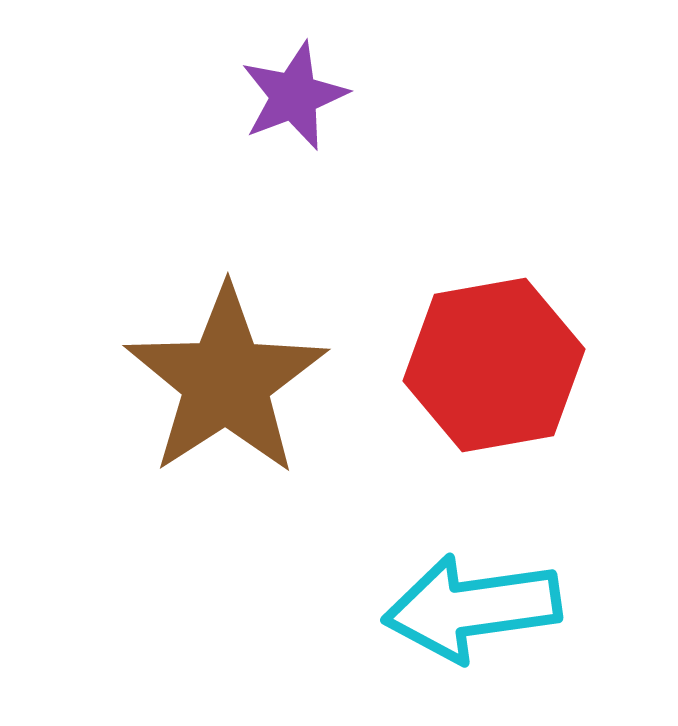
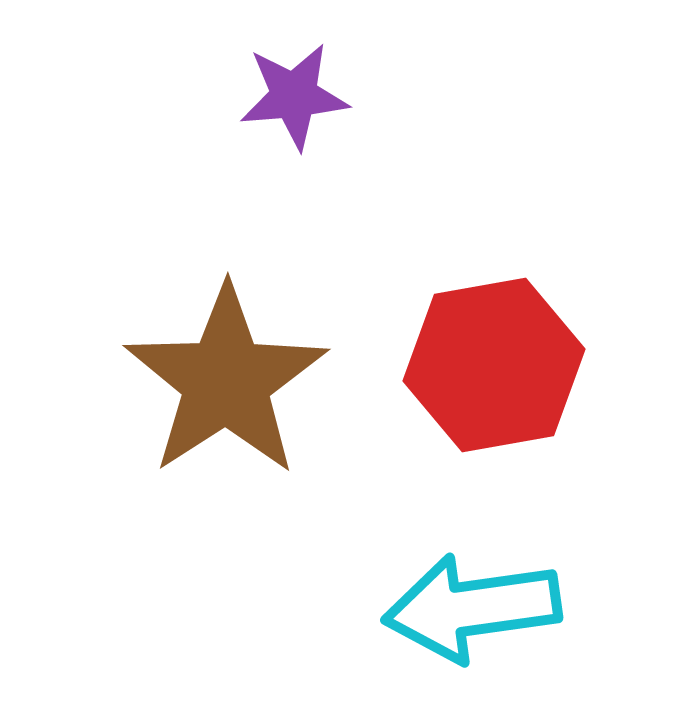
purple star: rotated 16 degrees clockwise
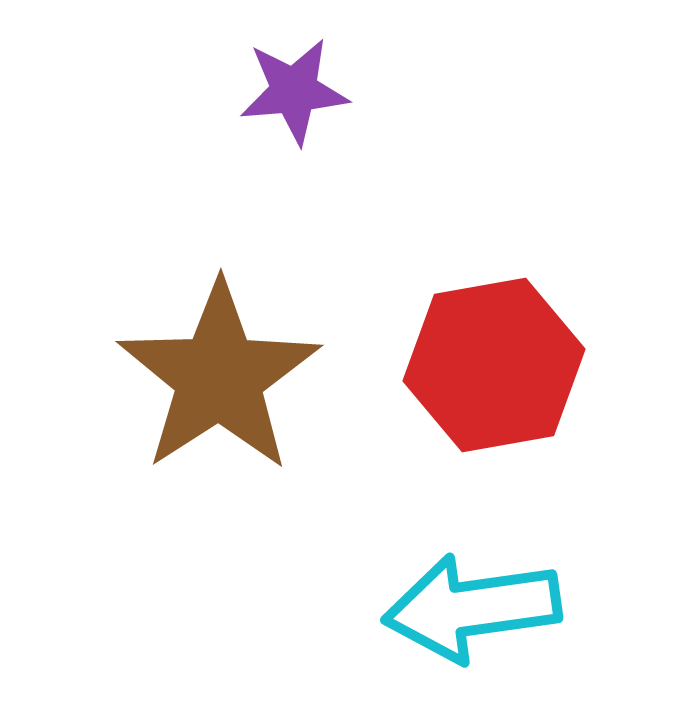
purple star: moved 5 px up
brown star: moved 7 px left, 4 px up
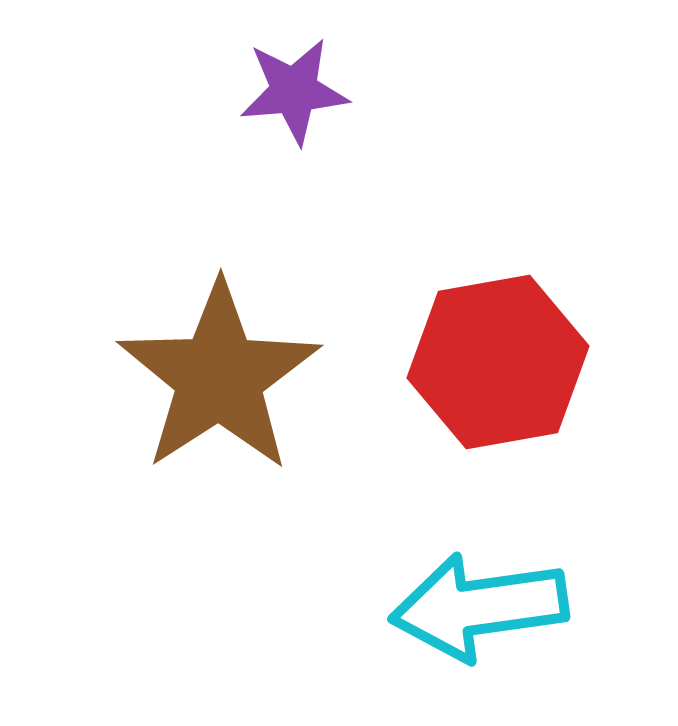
red hexagon: moved 4 px right, 3 px up
cyan arrow: moved 7 px right, 1 px up
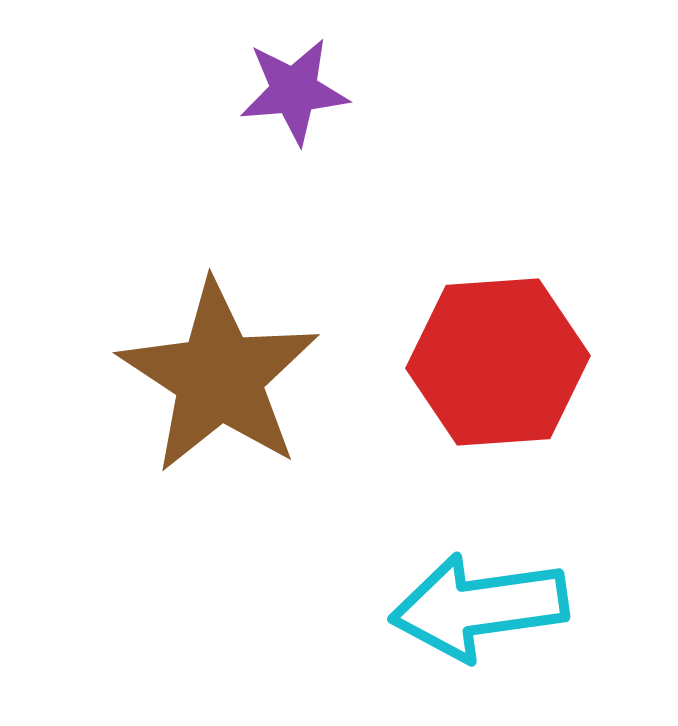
red hexagon: rotated 6 degrees clockwise
brown star: rotated 6 degrees counterclockwise
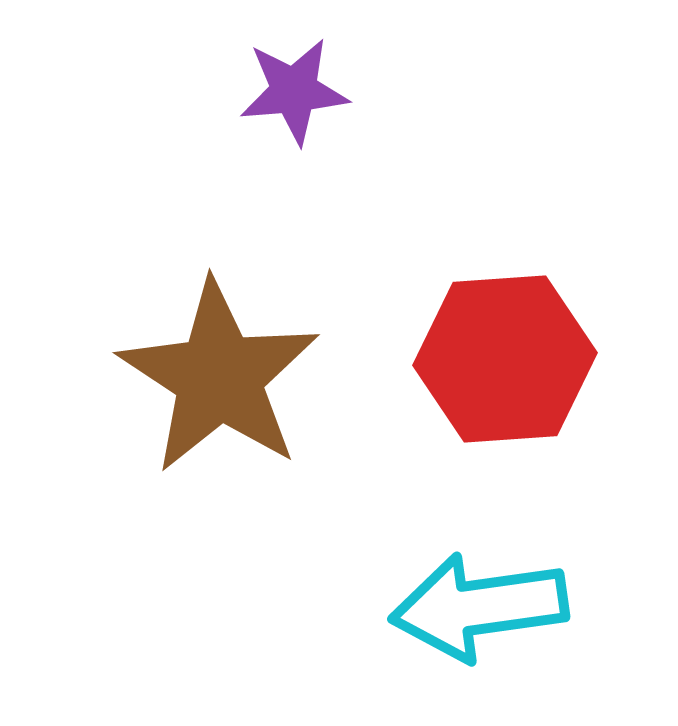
red hexagon: moved 7 px right, 3 px up
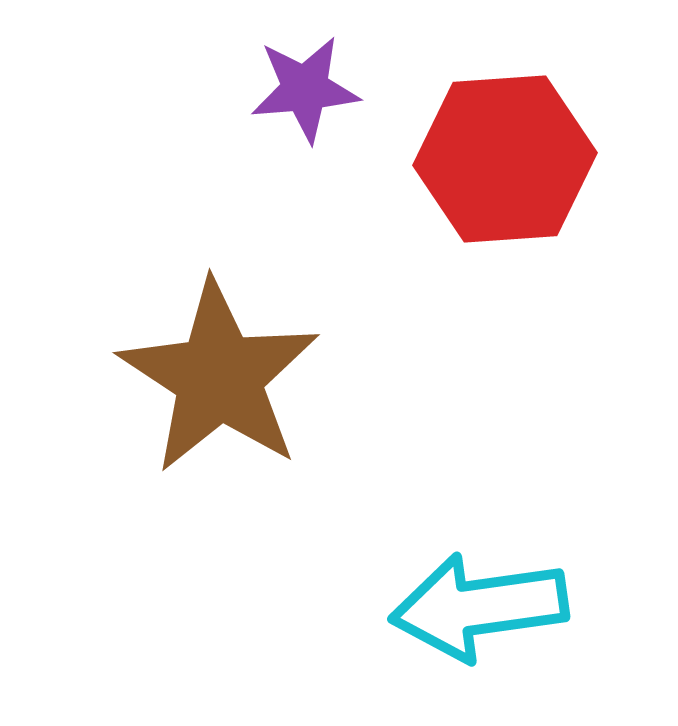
purple star: moved 11 px right, 2 px up
red hexagon: moved 200 px up
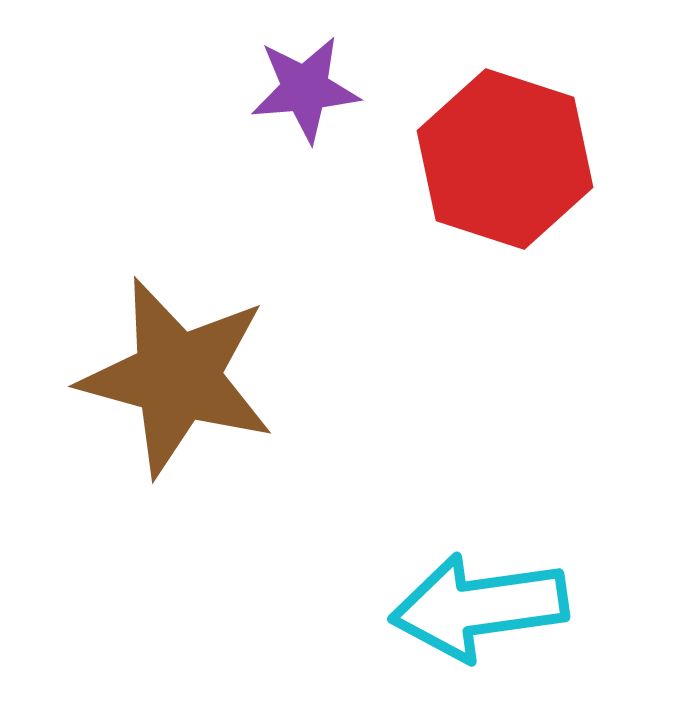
red hexagon: rotated 22 degrees clockwise
brown star: moved 42 px left; rotated 18 degrees counterclockwise
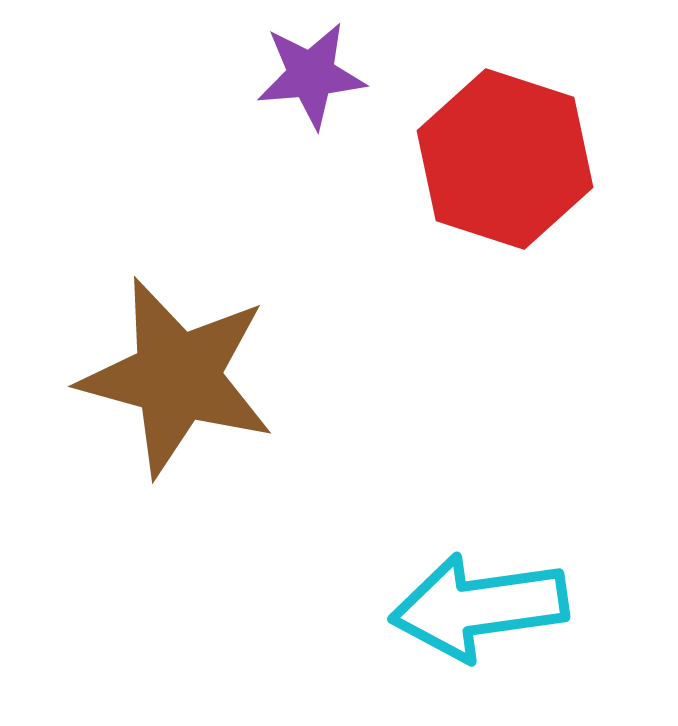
purple star: moved 6 px right, 14 px up
